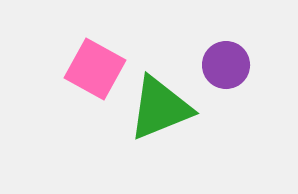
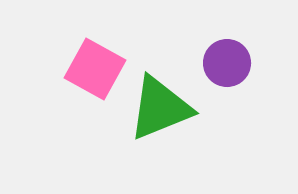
purple circle: moved 1 px right, 2 px up
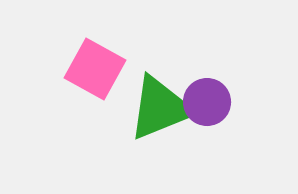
purple circle: moved 20 px left, 39 px down
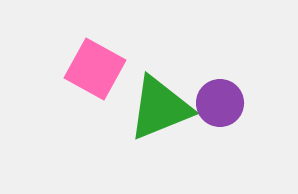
purple circle: moved 13 px right, 1 px down
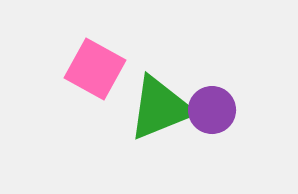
purple circle: moved 8 px left, 7 px down
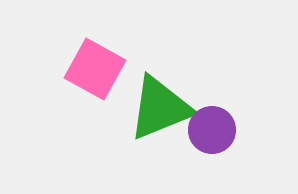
purple circle: moved 20 px down
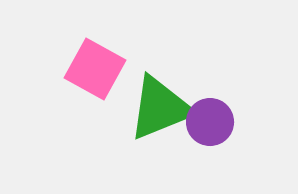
purple circle: moved 2 px left, 8 px up
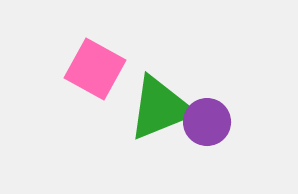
purple circle: moved 3 px left
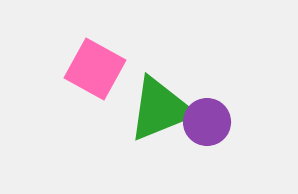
green triangle: moved 1 px down
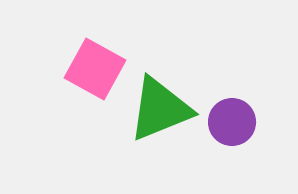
purple circle: moved 25 px right
